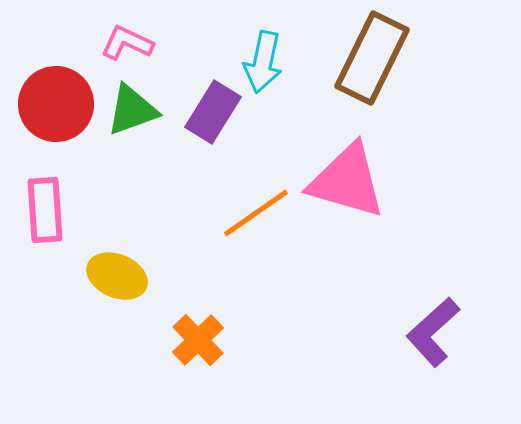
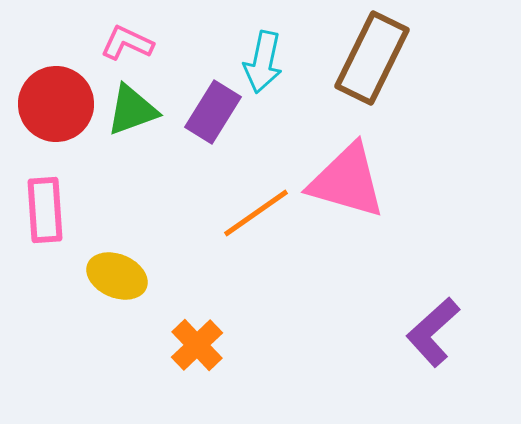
orange cross: moved 1 px left, 5 px down
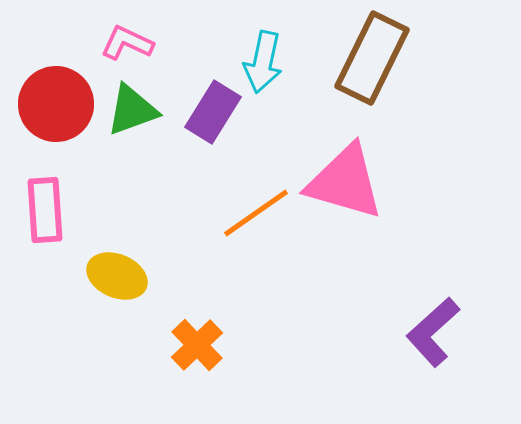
pink triangle: moved 2 px left, 1 px down
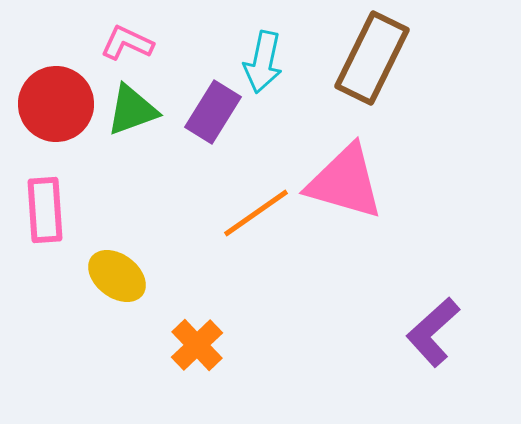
yellow ellipse: rotated 14 degrees clockwise
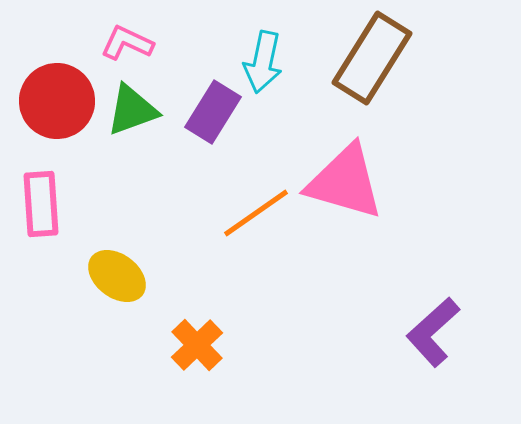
brown rectangle: rotated 6 degrees clockwise
red circle: moved 1 px right, 3 px up
pink rectangle: moved 4 px left, 6 px up
